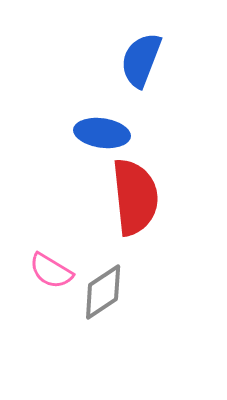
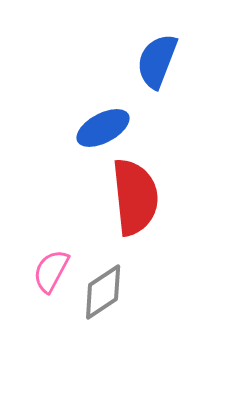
blue semicircle: moved 16 px right, 1 px down
blue ellipse: moved 1 px right, 5 px up; rotated 36 degrees counterclockwise
pink semicircle: rotated 87 degrees clockwise
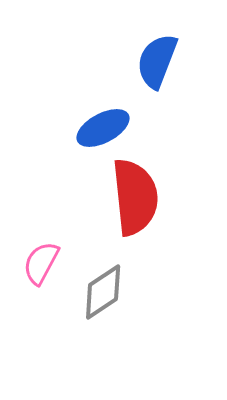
pink semicircle: moved 10 px left, 8 px up
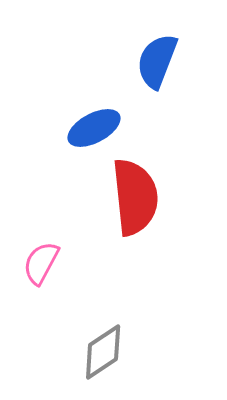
blue ellipse: moved 9 px left
gray diamond: moved 60 px down
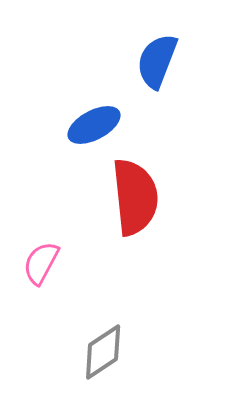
blue ellipse: moved 3 px up
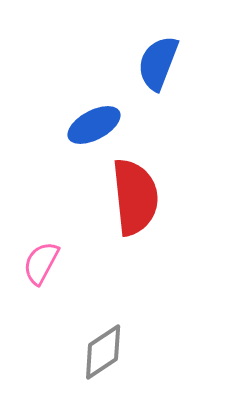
blue semicircle: moved 1 px right, 2 px down
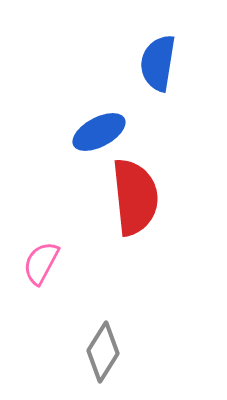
blue semicircle: rotated 12 degrees counterclockwise
blue ellipse: moved 5 px right, 7 px down
gray diamond: rotated 24 degrees counterclockwise
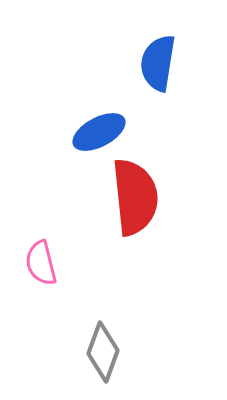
pink semicircle: rotated 42 degrees counterclockwise
gray diamond: rotated 12 degrees counterclockwise
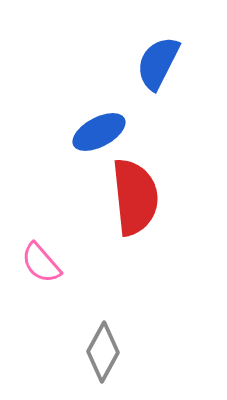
blue semicircle: rotated 18 degrees clockwise
pink semicircle: rotated 27 degrees counterclockwise
gray diamond: rotated 8 degrees clockwise
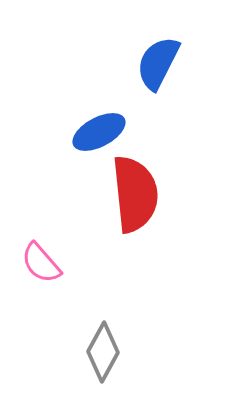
red semicircle: moved 3 px up
